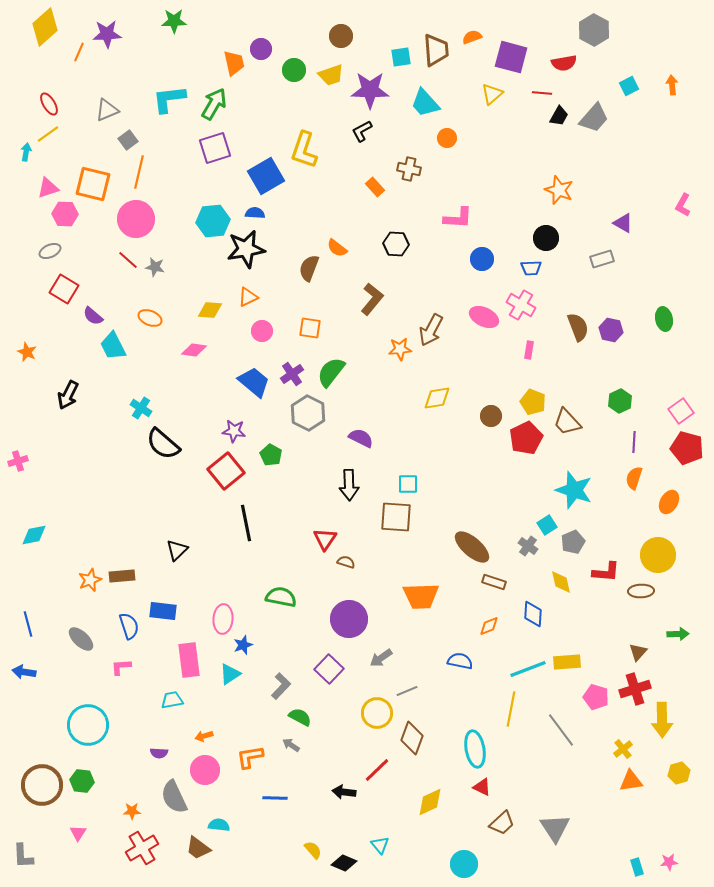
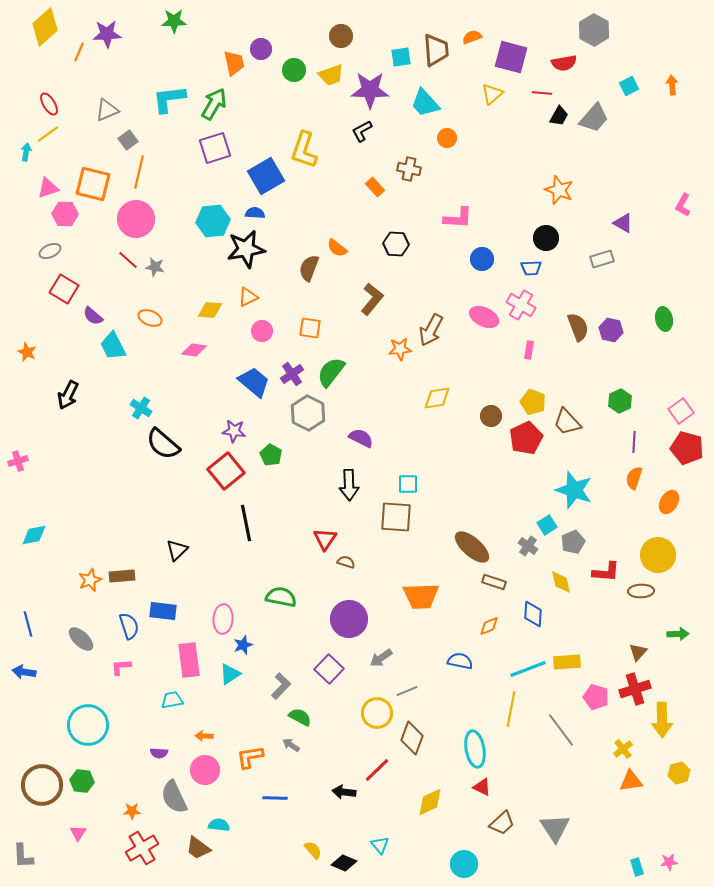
orange arrow at (204, 736): rotated 18 degrees clockwise
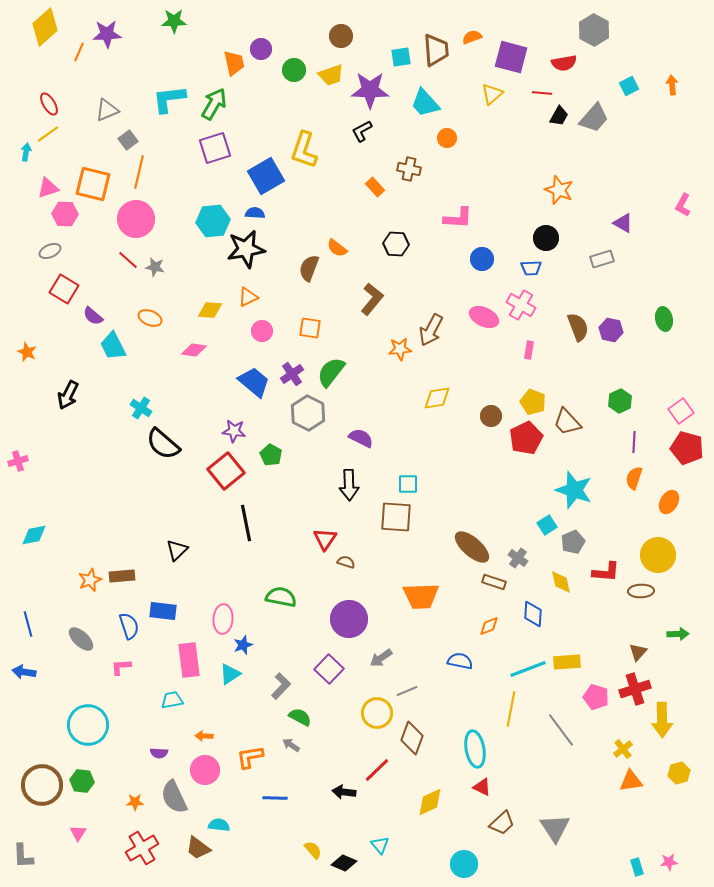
gray cross at (528, 546): moved 10 px left, 12 px down
orange star at (132, 811): moved 3 px right, 9 px up
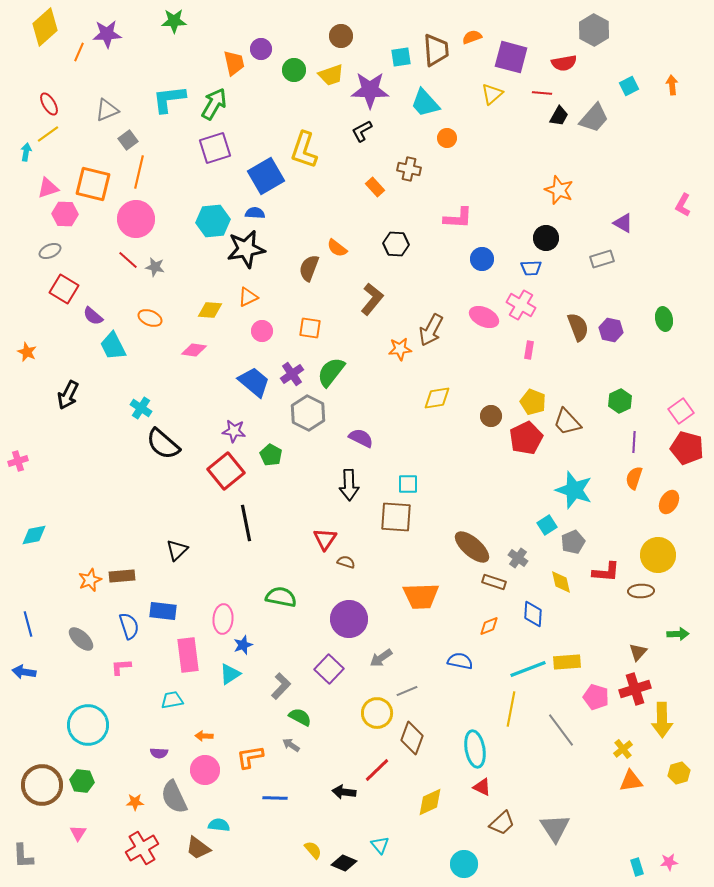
pink rectangle at (189, 660): moved 1 px left, 5 px up
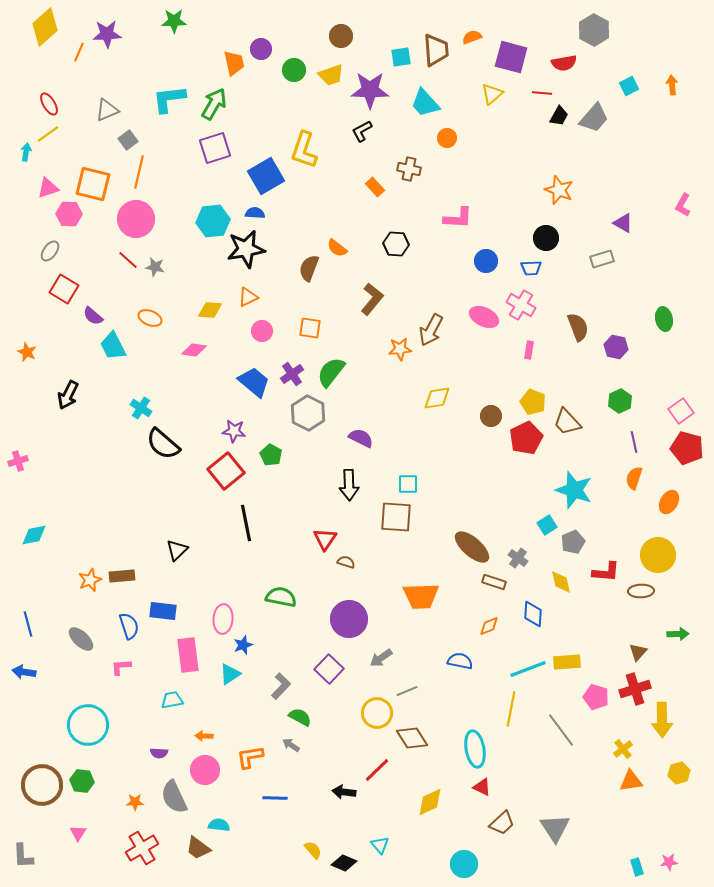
pink hexagon at (65, 214): moved 4 px right
gray ellipse at (50, 251): rotated 30 degrees counterclockwise
blue circle at (482, 259): moved 4 px right, 2 px down
purple hexagon at (611, 330): moved 5 px right, 17 px down
purple line at (634, 442): rotated 15 degrees counterclockwise
brown diamond at (412, 738): rotated 52 degrees counterclockwise
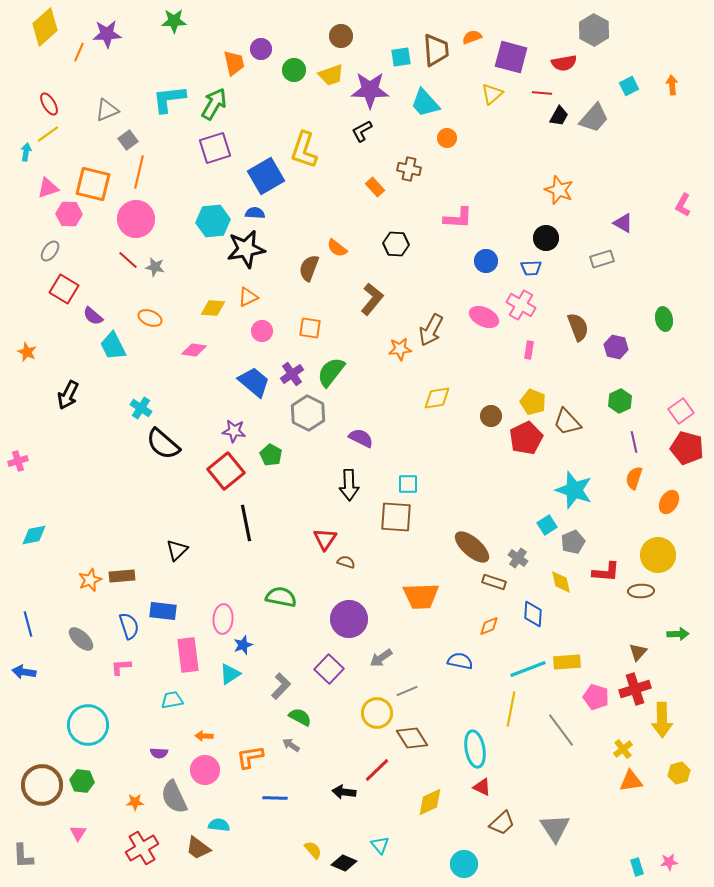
yellow diamond at (210, 310): moved 3 px right, 2 px up
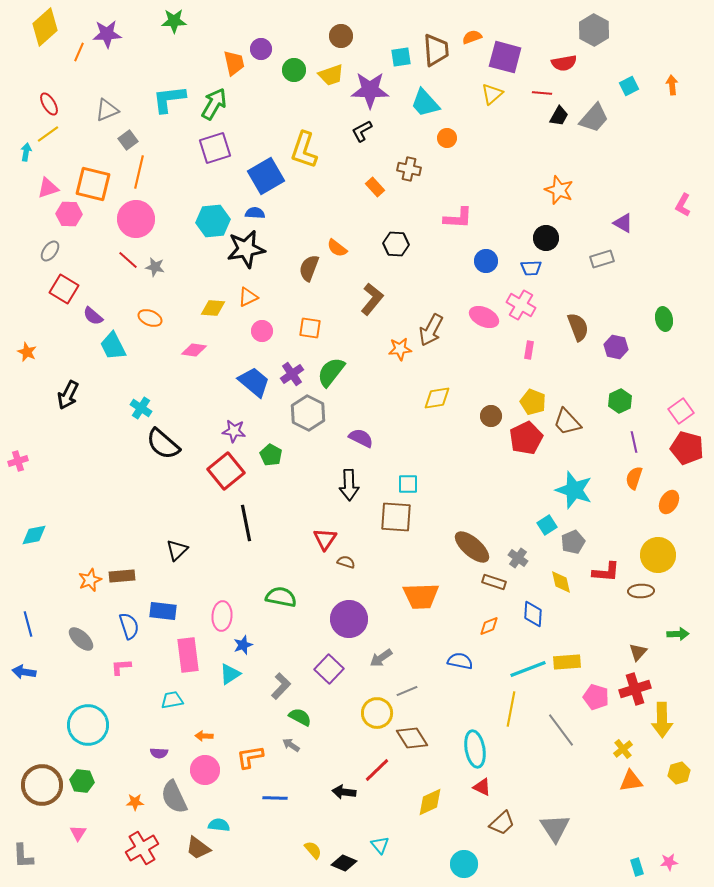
purple square at (511, 57): moved 6 px left
pink ellipse at (223, 619): moved 1 px left, 3 px up
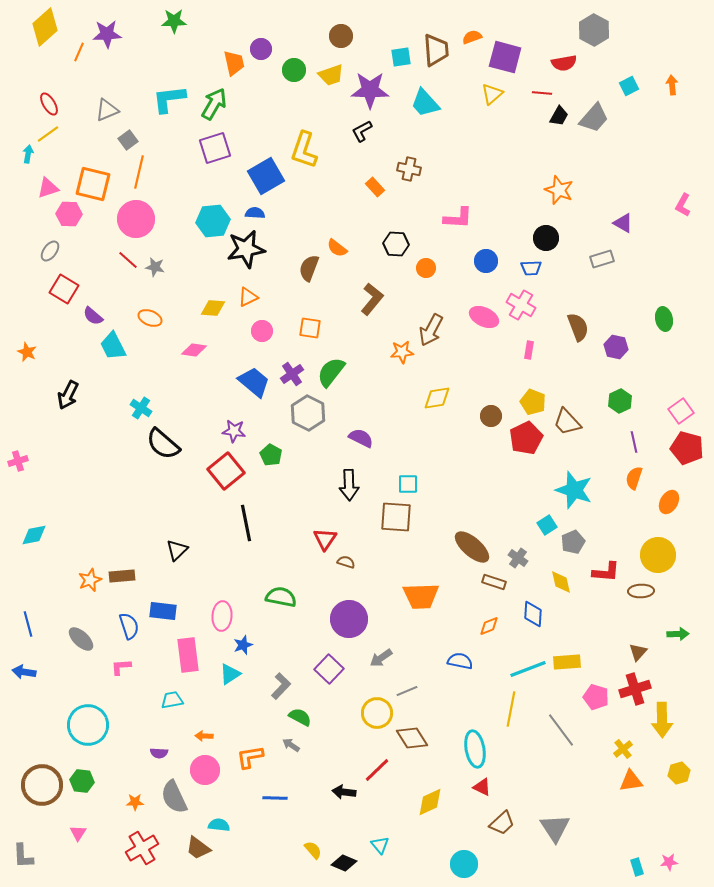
orange circle at (447, 138): moved 21 px left, 130 px down
cyan arrow at (26, 152): moved 2 px right, 2 px down
orange star at (400, 349): moved 2 px right, 3 px down
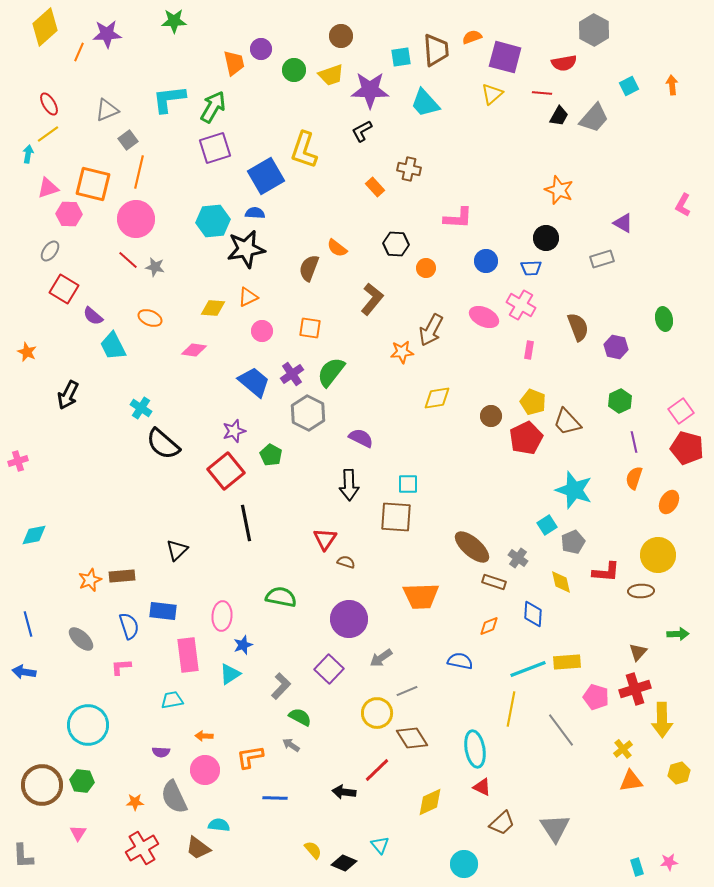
green arrow at (214, 104): moved 1 px left, 3 px down
purple star at (234, 431): rotated 25 degrees counterclockwise
purple semicircle at (159, 753): moved 2 px right, 1 px up
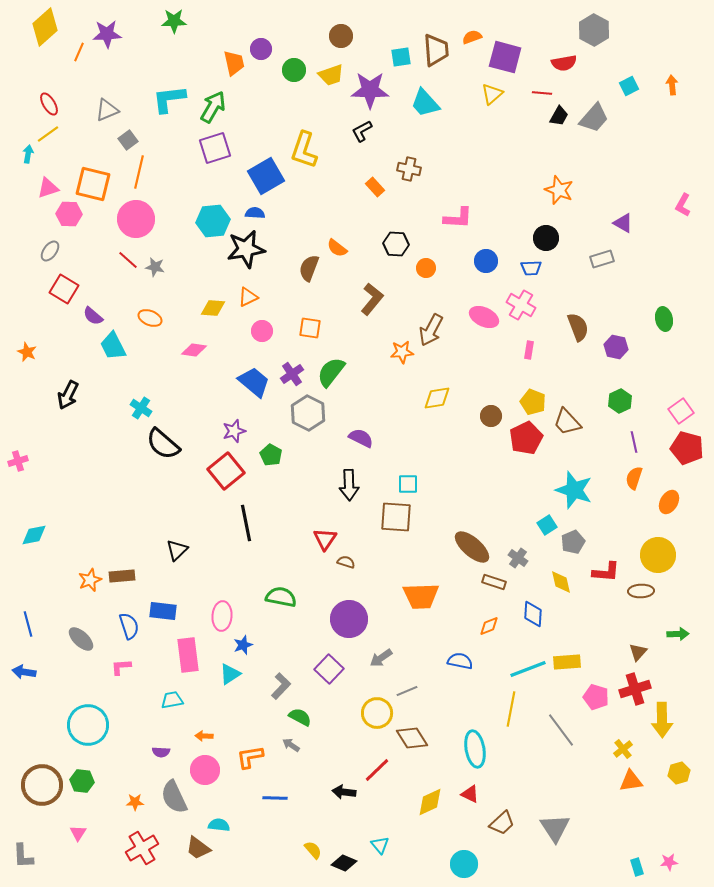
red triangle at (482, 787): moved 12 px left, 7 px down
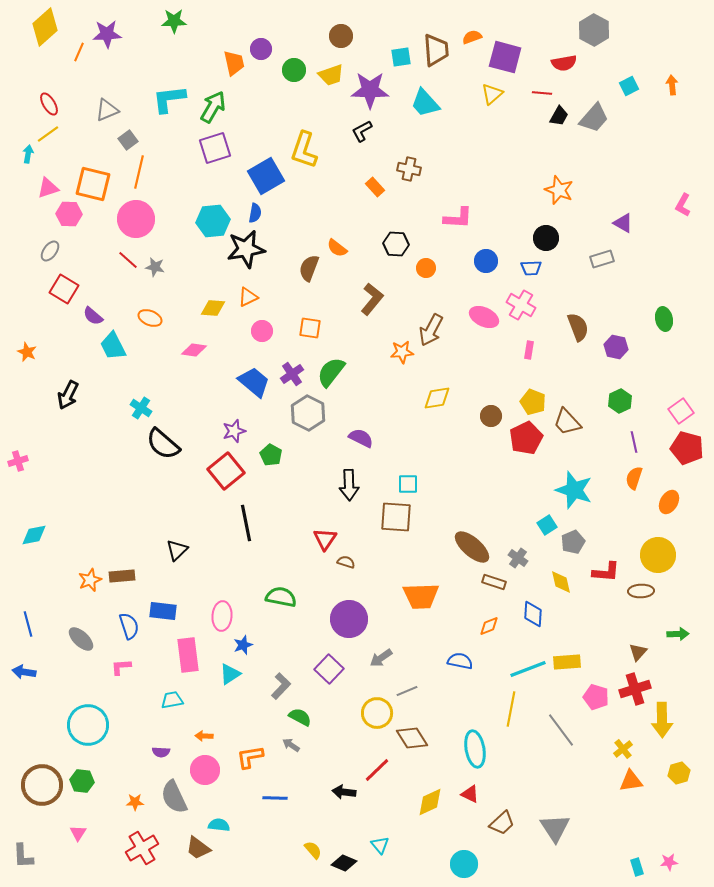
blue semicircle at (255, 213): rotated 96 degrees clockwise
